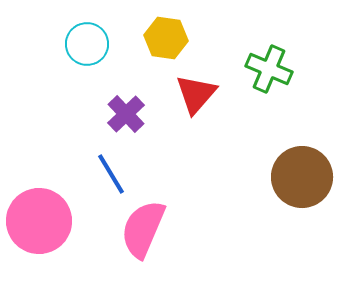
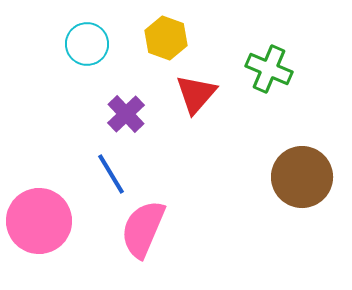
yellow hexagon: rotated 12 degrees clockwise
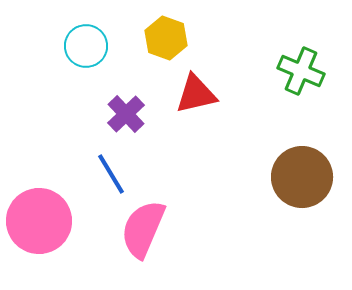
cyan circle: moved 1 px left, 2 px down
green cross: moved 32 px right, 2 px down
red triangle: rotated 36 degrees clockwise
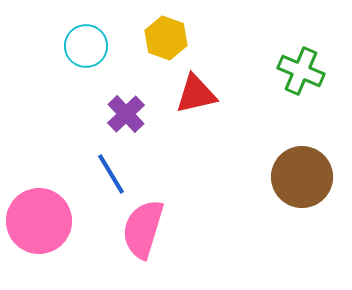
pink semicircle: rotated 6 degrees counterclockwise
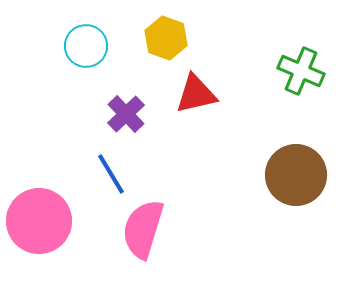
brown circle: moved 6 px left, 2 px up
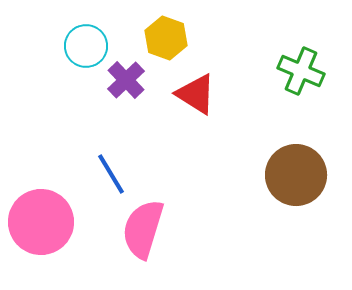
red triangle: rotated 45 degrees clockwise
purple cross: moved 34 px up
pink circle: moved 2 px right, 1 px down
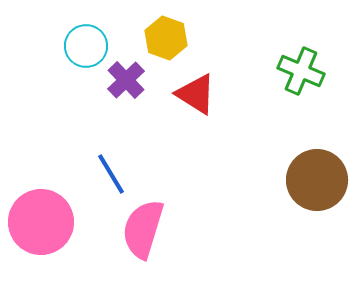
brown circle: moved 21 px right, 5 px down
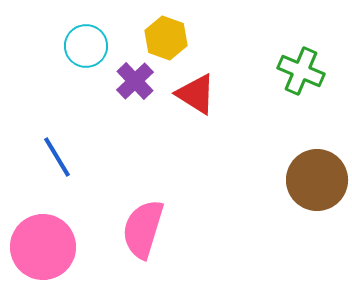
purple cross: moved 9 px right, 1 px down
blue line: moved 54 px left, 17 px up
pink circle: moved 2 px right, 25 px down
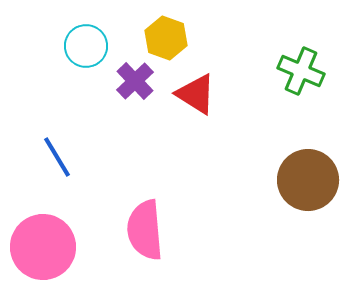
brown circle: moved 9 px left
pink semicircle: moved 2 px right, 1 px down; rotated 22 degrees counterclockwise
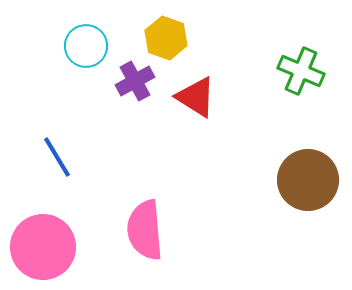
purple cross: rotated 15 degrees clockwise
red triangle: moved 3 px down
